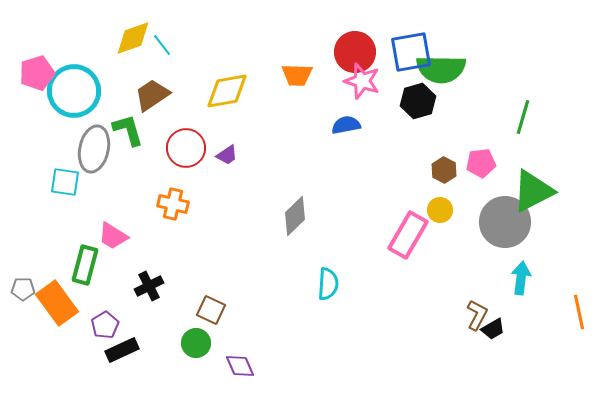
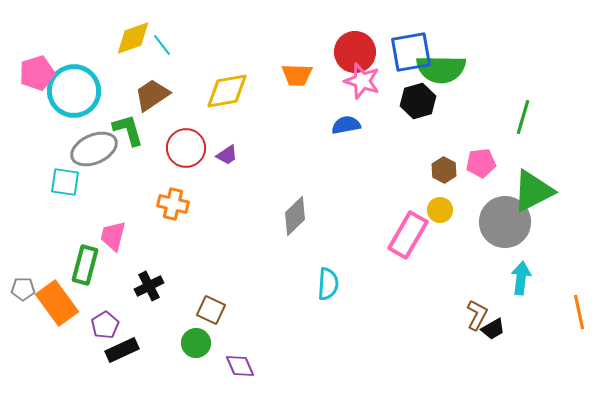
gray ellipse at (94, 149): rotated 54 degrees clockwise
pink trapezoid at (113, 236): rotated 72 degrees clockwise
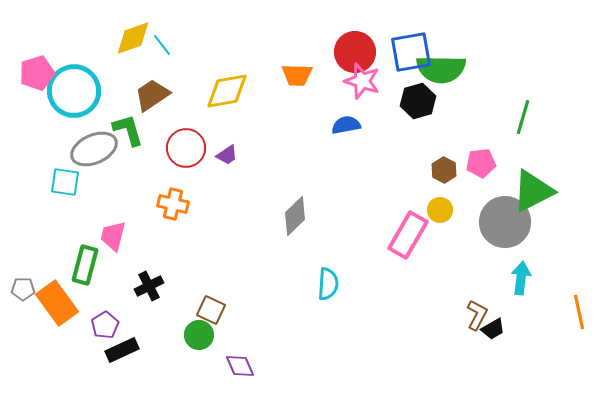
green circle at (196, 343): moved 3 px right, 8 px up
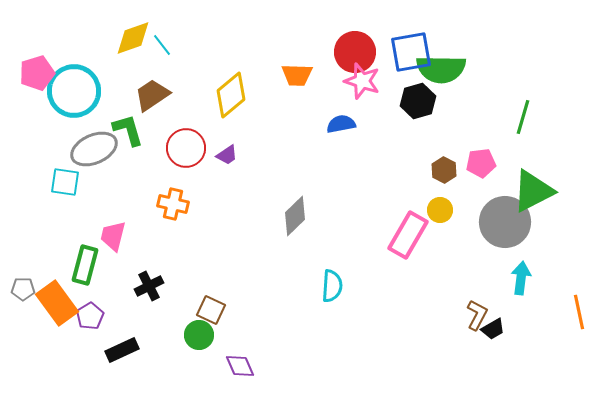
yellow diamond at (227, 91): moved 4 px right, 4 px down; rotated 30 degrees counterclockwise
blue semicircle at (346, 125): moved 5 px left, 1 px up
cyan semicircle at (328, 284): moved 4 px right, 2 px down
purple pentagon at (105, 325): moved 15 px left, 9 px up
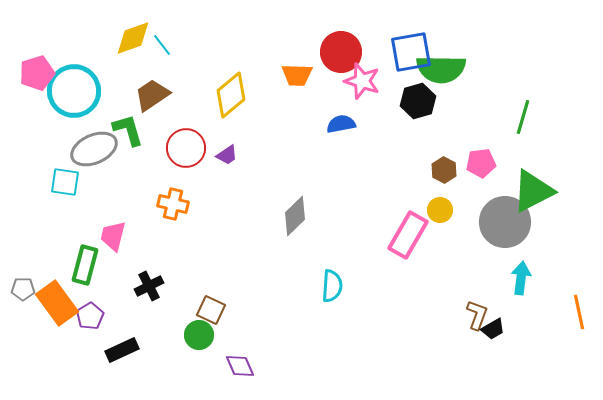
red circle at (355, 52): moved 14 px left
brown L-shape at (477, 315): rotated 8 degrees counterclockwise
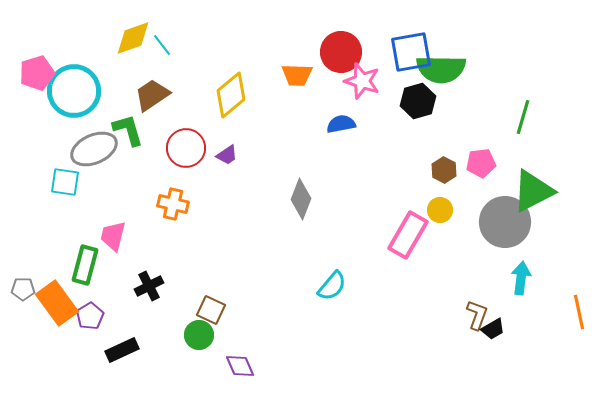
gray diamond at (295, 216): moved 6 px right, 17 px up; rotated 24 degrees counterclockwise
cyan semicircle at (332, 286): rotated 36 degrees clockwise
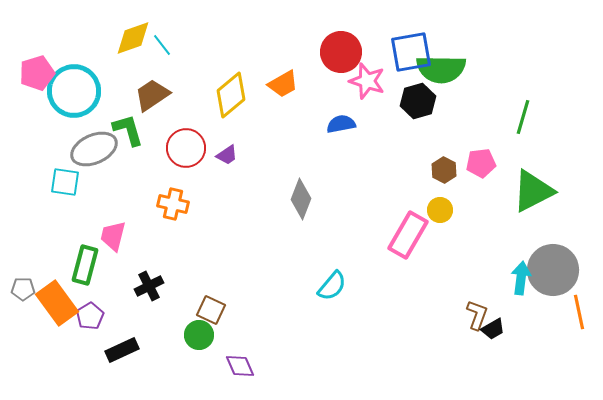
orange trapezoid at (297, 75): moved 14 px left, 9 px down; rotated 32 degrees counterclockwise
pink star at (362, 81): moved 5 px right
gray circle at (505, 222): moved 48 px right, 48 px down
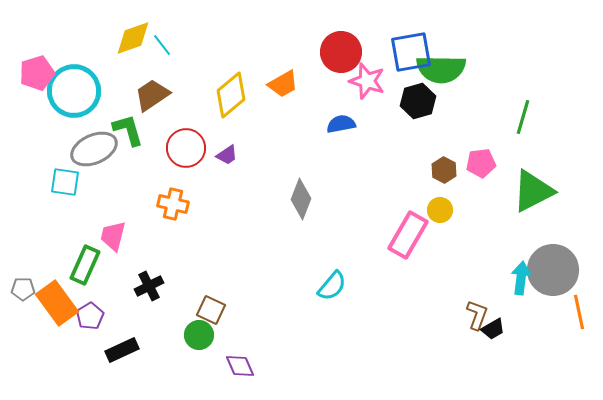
green rectangle at (85, 265): rotated 9 degrees clockwise
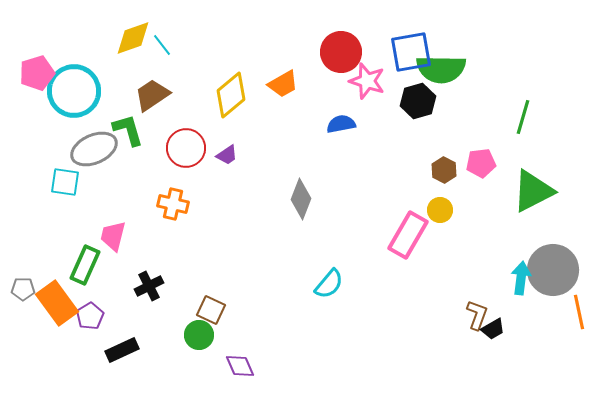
cyan semicircle at (332, 286): moved 3 px left, 2 px up
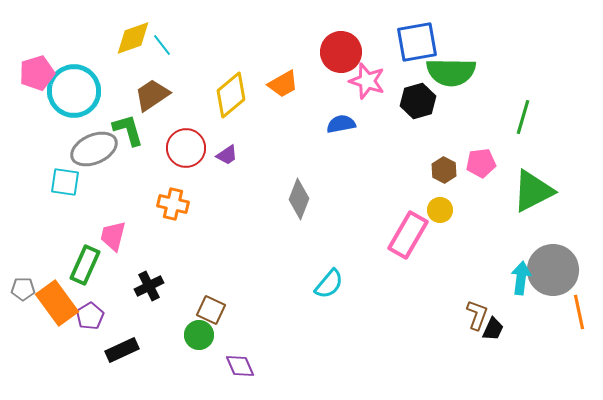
blue square at (411, 52): moved 6 px right, 10 px up
green semicircle at (441, 69): moved 10 px right, 3 px down
gray diamond at (301, 199): moved 2 px left
black trapezoid at (493, 329): rotated 35 degrees counterclockwise
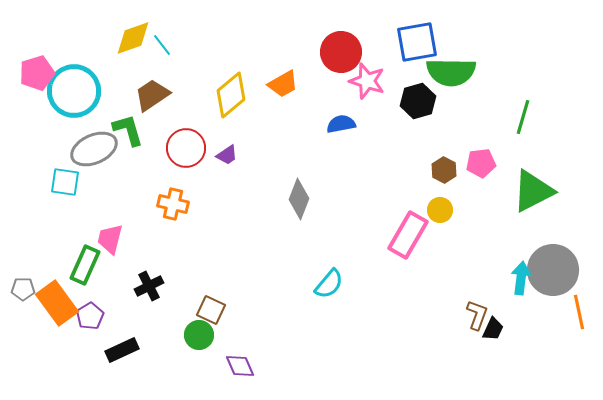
pink trapezoid at (113, 236): moved 3 px left, 3 px down
